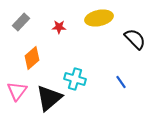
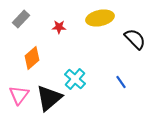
yellow ellipse: moved 1 px right
gray rectangle: moved 3 px up
cyan cross: rotated 25 degrees clockwise
pink triangle: moved 2 px right, 4 px down
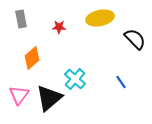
gray rectangle: rotated 54 degrees counterclockwise
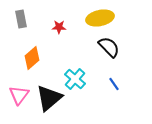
black semicircle: moved 26 px left, 8 px down
blue line: moved 7 px left, 2 px down
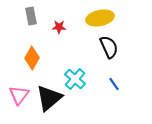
gray rectangle: moved 10 px right, 3 px up
black semicircle: rotated 20 degrees clockwise
orange diamond: rotated 20 degrees counterclockwise
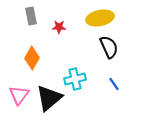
cyan cross: rotated 35 degrees clockwise
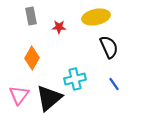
yellow ellipse: moved 4 px left, 1 px up
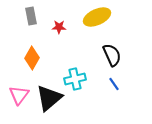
yellow ellipse: moved 1 px right; rotated 12 degrees counterclockwise
black semicircle: moved 3 px right, 8 px down
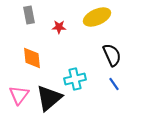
gray rectangle: moved 2 px left, 1 px up
orange diamond: rotated 35 degrees counterclockwise
